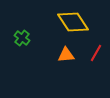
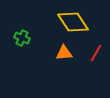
green cross: rotated 14 degrees counterclockwise
orange triangle: moved 2 px left, 2 px up
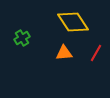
green cross: rotated 35 degrees clockwise
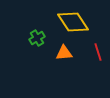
green cross: moved 15 px right
red line: moved 2 px right, 1 px up; rotated 48 degrees counterclockwise
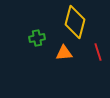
yellow diamond: moved 2 px right; rotated 48 degrees clockwise
green cross: rotated 21 degrees clockwise
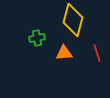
yellow diamond: moved 2 px left, 2 px up
red line: moved 1 px left, 1 px down
